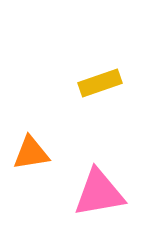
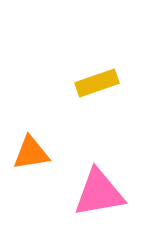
yellow rectangle: moved 3 px left
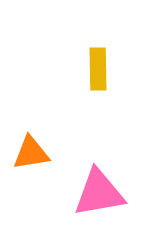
yellow rectangle: moved 1 px right, 14 px up; rotated 72 degrees counterclockwise
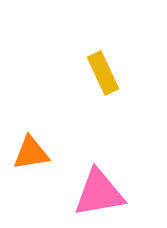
yellow rectangle: moved 5 px right, 4 px down; rotated 24 degrees counterclockwise
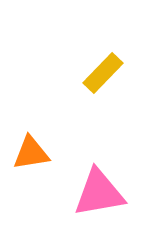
yellow rectangle: rotated 69 degrees clockwise
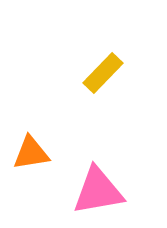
pink triangle: moved 1 px left, 2 px up
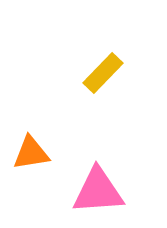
pink triangle: rotated 6 degrees clockwise
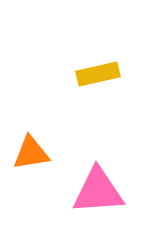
yellow rectangle: moved 5 px left, 1 px down; rotated 33 degrees clockwise
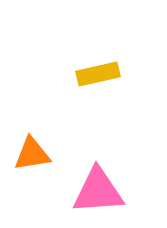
orange triangle: moved 1 px right, 1 px down
